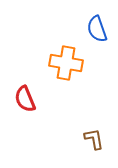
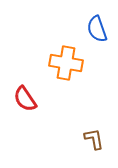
red semicircle: rotated 12 degrees counterclockwise
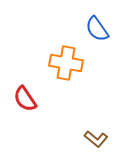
blue semicircle: rotated 16 degrees counterclockwise
brown L-shape: moved 2 px right; rotated 140 degrees clockwise
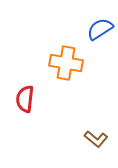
blue semicircle: moved 3 px right; rotated 92 degrees clockwise
red semicircle: rotated 40 degrees clockwise
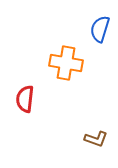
blue semicircle: rotated 40 degrees counterclockwise
brown L-shape: rotated 20 degrees counterclockwise
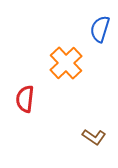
orange cross: rotated 36 degrees clockwise
brown L-shape: moved 2 px left, 2 px up; rotated 15 degrees clockwise
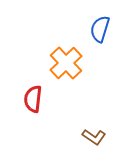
red semicircle: moved 8 px right
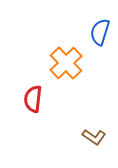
blue semicircle: moved 3 px down
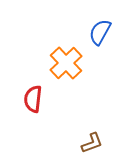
blue semicircle: rotated 12 degrees clockwise
brown L-shape: moved 2 px left, 6 px down; rotated 55 degrees counterclockwise
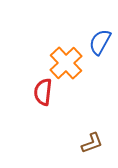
blue semicircle: moved 10 px down
red semicircle: moved 10 px right, 7 px up
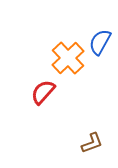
orange cross: moved 2 px right, 5 px up
red semicircle: rotated 36 degrees clockwise
